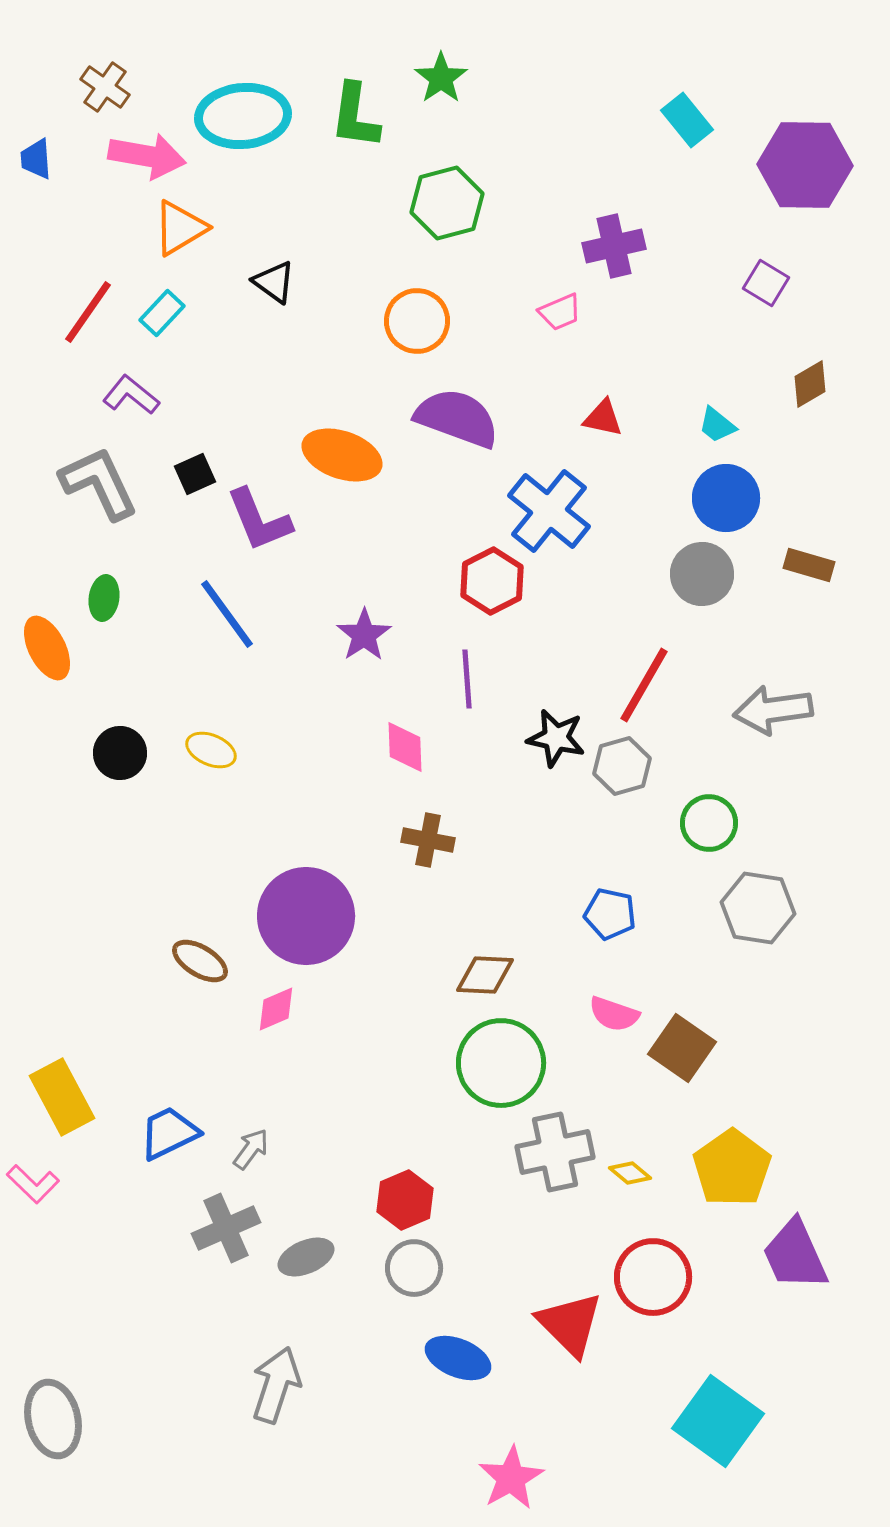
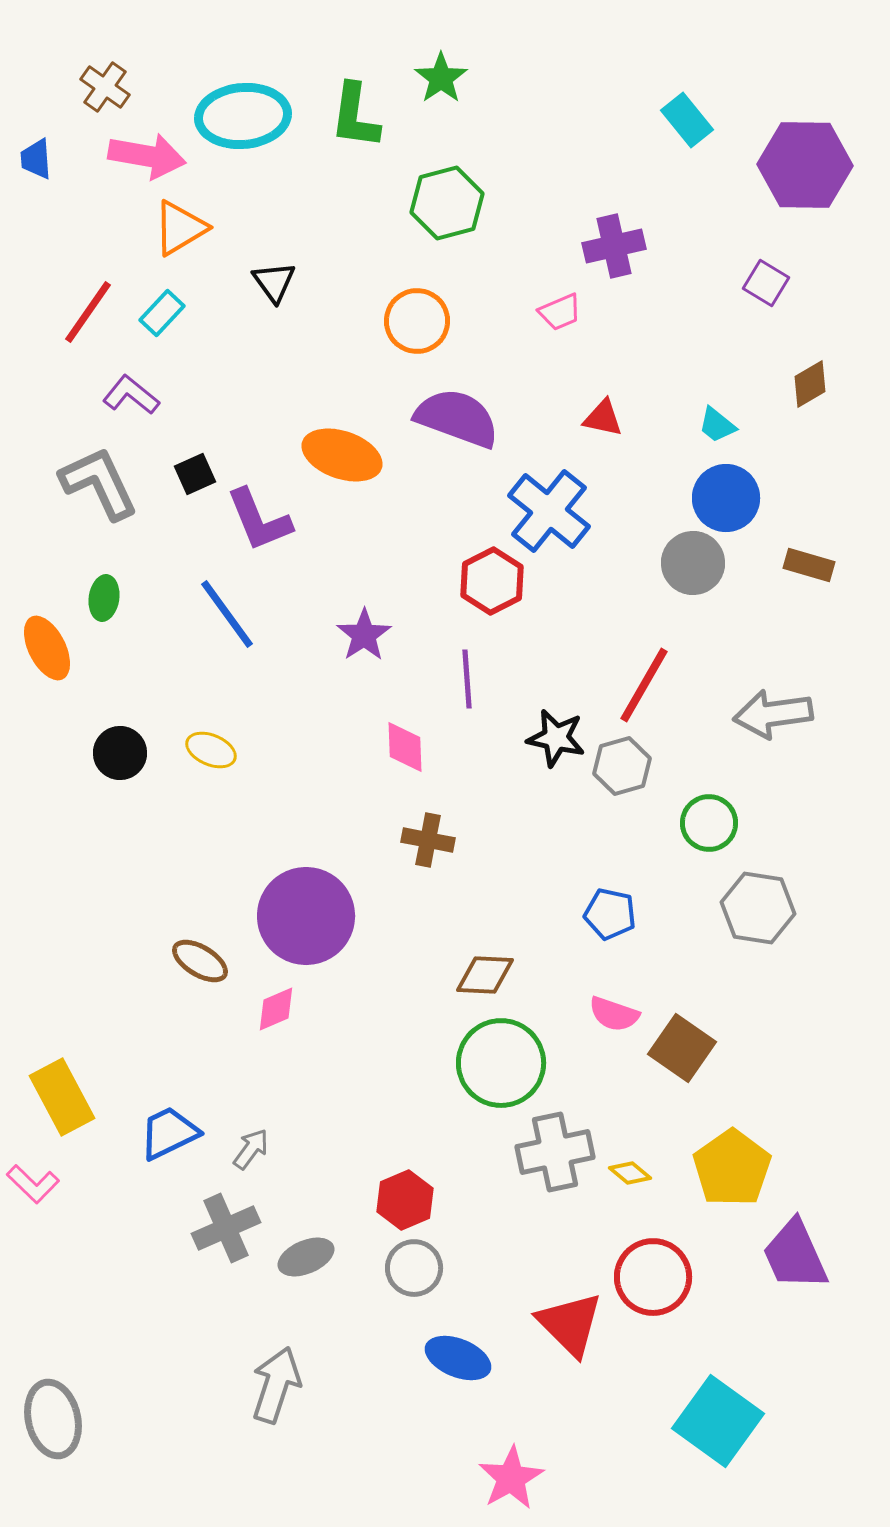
black triangle at (274, 282): rotated 18 degrees clockwise
gray circle at (702, 574): moved 9 px left, 11 px up
gray arrow at (773, 710): moved 4 px down
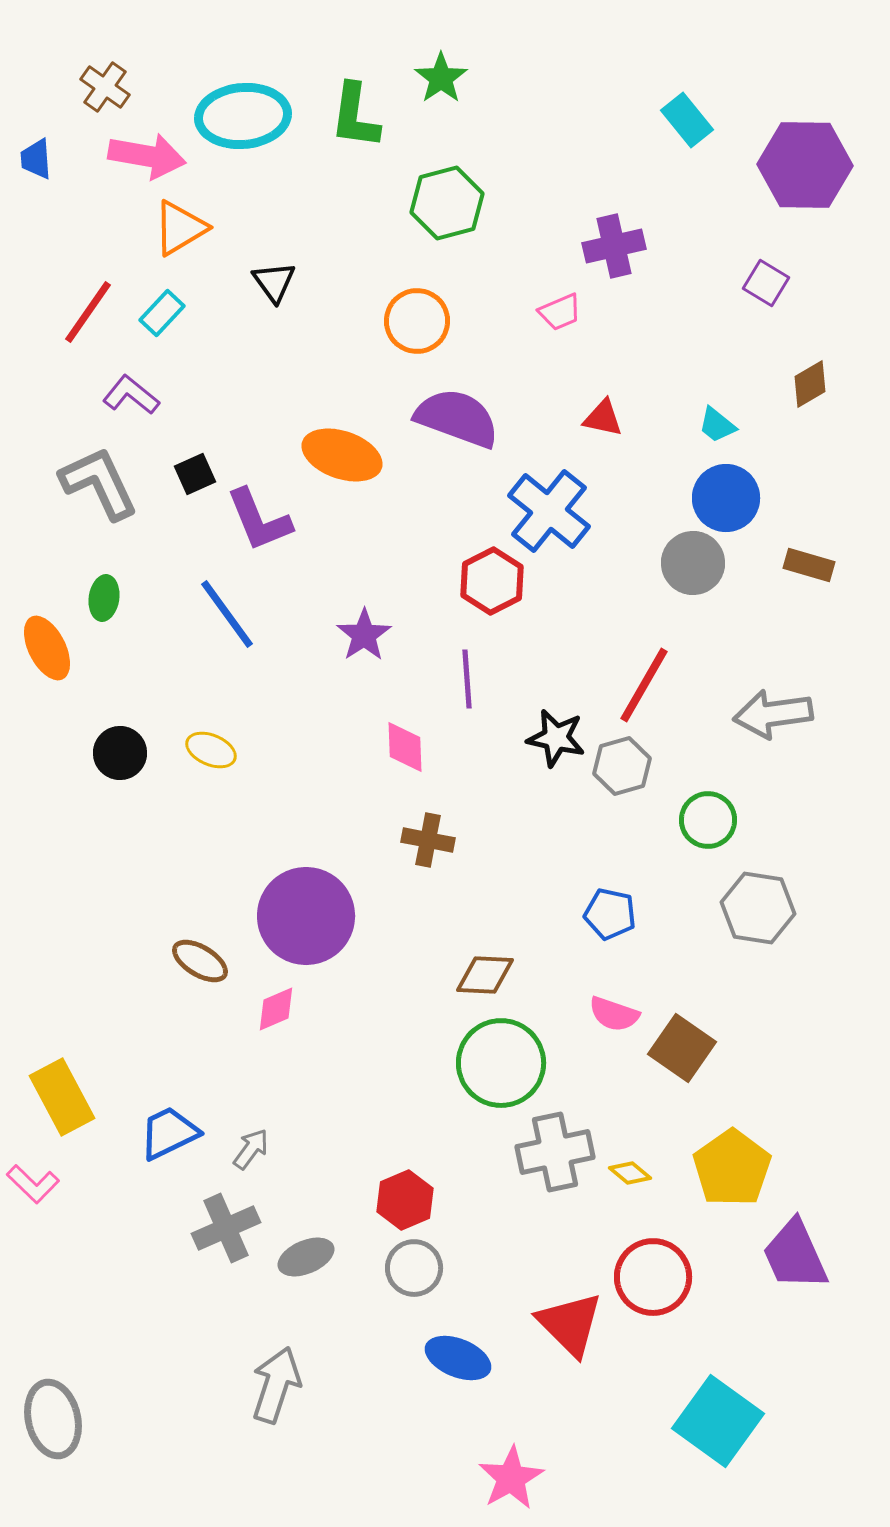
green circle at (709, 823): moved 1 px left, 3 px up
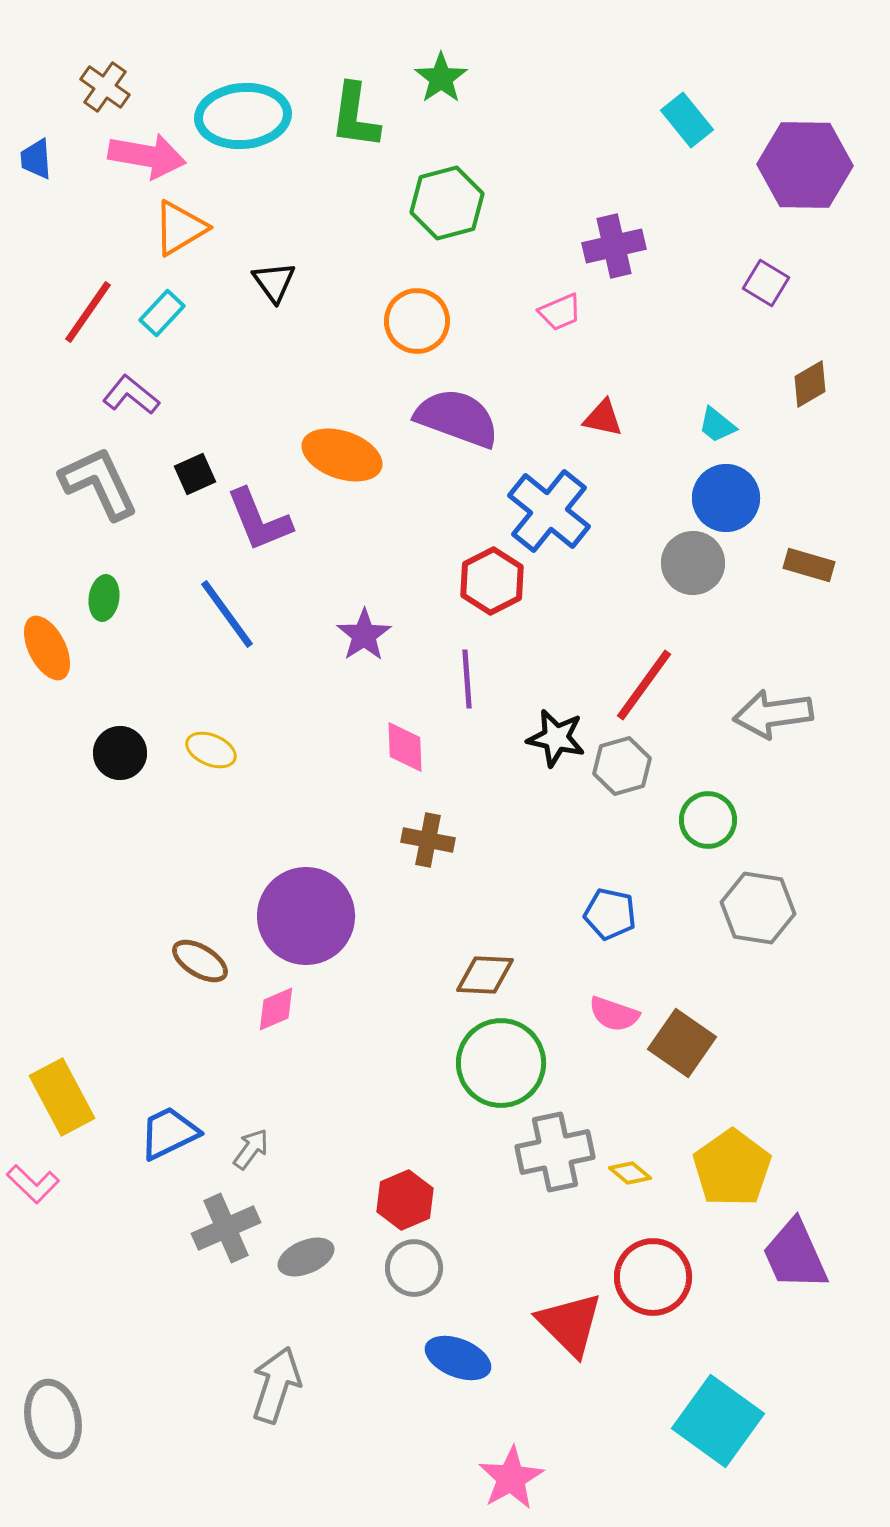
red line at (644, 685): rotated 6 degrees clockwise
brown square at (682, 1048): moved 5 px up
